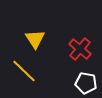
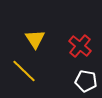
red cross: moved 3 px up
white pentagon: moved 2 px up
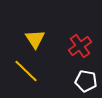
red cross: rotated 15 degrees clockwise
yellow line: moved 2 px right
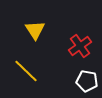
yellow triangle: moved 9 px up
white pentagon: moved 1 px right
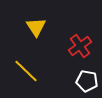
yellow triangle: moved 1 px right, 3 px up
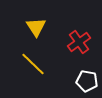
red cross: moved 1 px left, 4 px up
yellow line: moved 7 px right, 7 px up
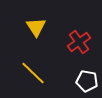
yellow line: moved 9 px down
